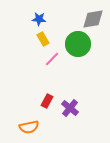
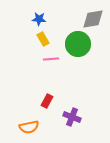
pink line: moved 1 px left; rotated 42 degrees clockwise
purple cross: moved 2 px right, 9 px down; rotated 18 degrees counterclockwise
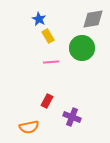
blue star: rotated 24 degrees clockwise
yellow rectangle: moved 5 px right, 3 px up
green circle: moved 4 px right, 4 px down
pink line: moved 3 px down
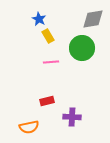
red rectangle: rotated 48 degrees clockwise
purple cross: rotated 18 degrees counterclockwise
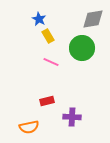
pink line: rotated 28 degrees clockwise
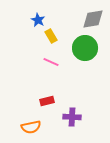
blue star: moved 1 px left, 1 px down
yellow rectangle: moved 3 px right
green circle: moved 3 px right
orange semicircle: moved 2 px right
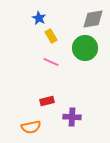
blue star: moved 1 px right, 2 px up
